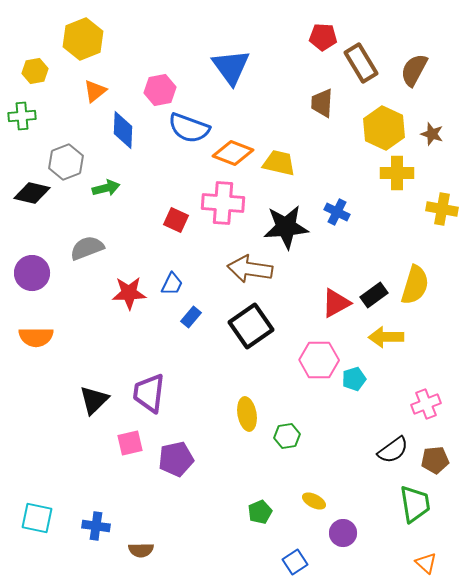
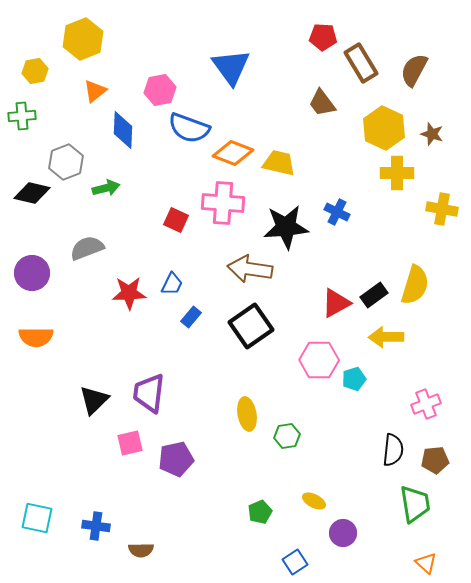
brown trapezoid at (322, 103): rotated 40 degrees counterclockwise
black semicircle at (393, 450): rotated 48 degrees counterclockwise
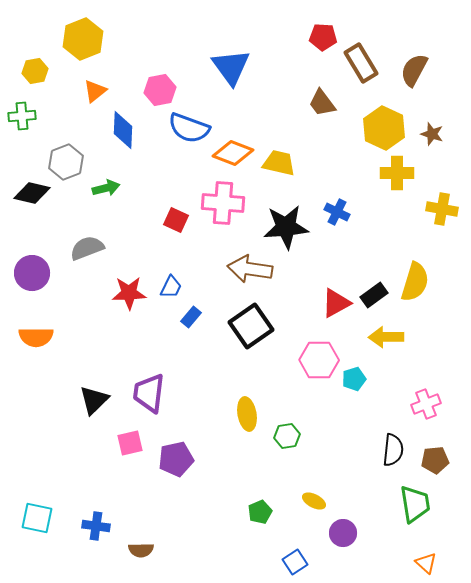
blue trapezoid at (172, 284): moved 1 px left, 3 px down
yellow semicircle at (415, 285): moved 3 px up
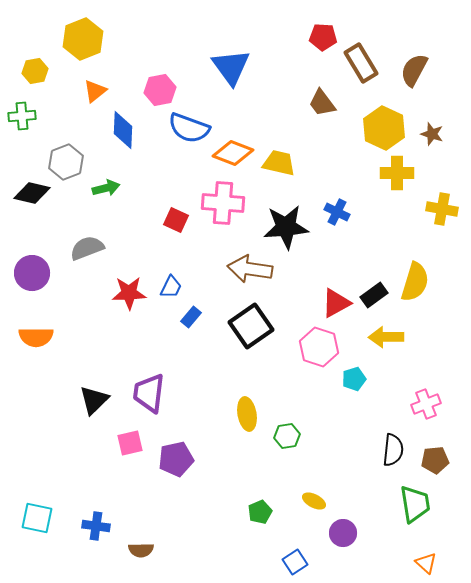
pink hexagon at (319, 360): moved 13 px up; rotated 18 degrees clockwise
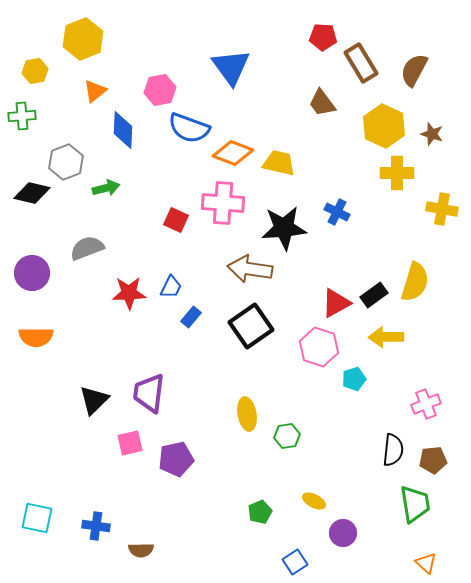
yellow hexagon at (384, 128): moved 2 px up
black star at (286, 227): moved 2 px left, 1 px down
brown pentagon at (435, 460): moved 2 px left
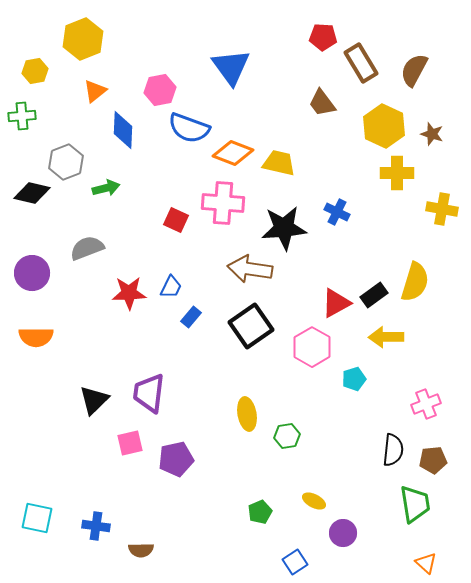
pink hexagon at (319, 347): moved 7 px left; rotated 12 degrees clockwise
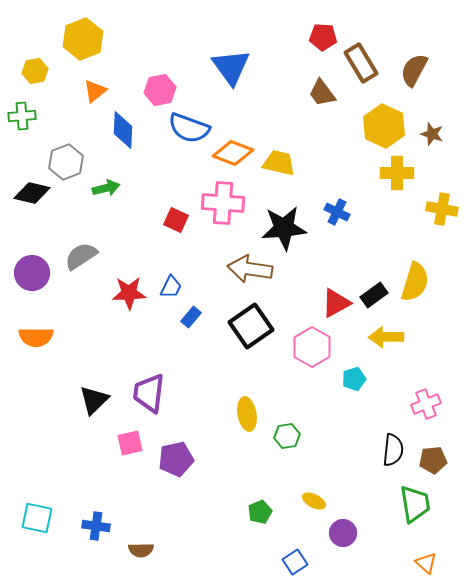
brown trapezoid at (322, 103): moved 10 px up
gray semicircle at (87, 248): moved 6 px left, 8 px down; rotated 12 degrees counterclockwise
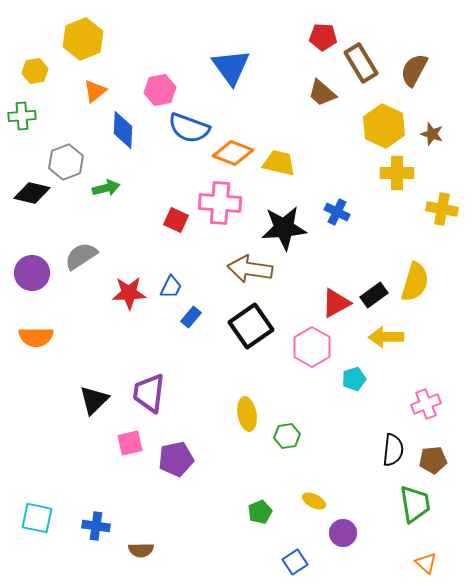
brown trapezoid at (322, 93): rotated 12 degrees counterclockwise
pink cross at (223, 203): moved 3 px left
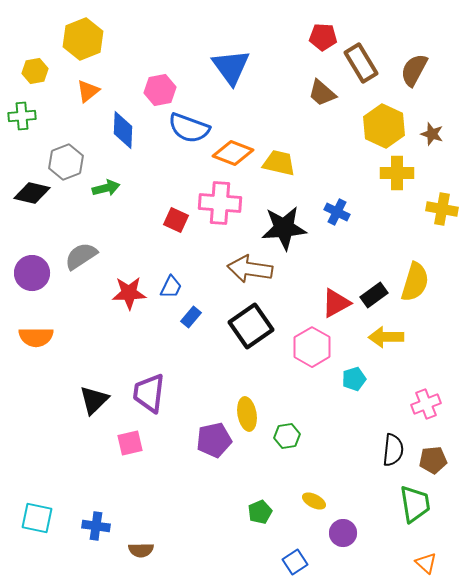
orange triangle at (95, 91): moved 7 px left
purple pentagon at (176, 459): moved 38 px right, 19 px up
